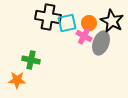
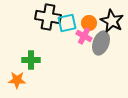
green cross: rotated 12 degrees counterclockwise
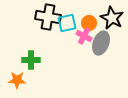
black star: moved 3 px up
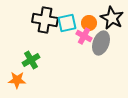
black cross: moved 3 px left, 3 px down
green cross: rotated 30 degrees counterclockwise
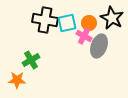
gray ellipse: moved 2 px left, 3 px down
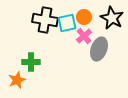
orange circle: moved 5 px left, 6 px up
pink cross: rotated 21 degrees clockwise
gray ellipse: moved 3 px down
green cross: moved 2 px down; rotated 30 degrees clockwise
orange star: rotated 24 degrees counterclockwise
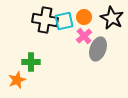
cyan square: moved 3 px left, 2 px up
gray ellipse: moved 1 px left
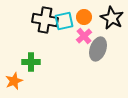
orange star: moved 3 px left, 1 px down
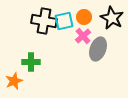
black cross: moved 1 px left, 1 px down
pink cross: moved 1 px left
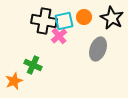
pink cross: moved 24 px left
green cross: moved 2 px right, 3 px down; rotated 24 degrees clockwise
